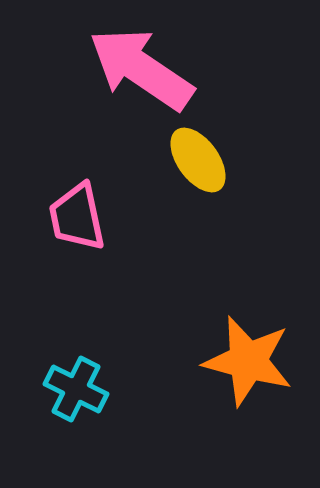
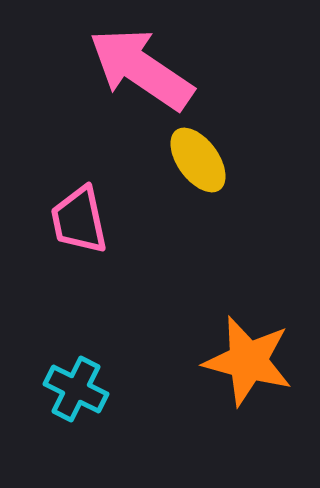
pink trapezoid: moved 2 px right, 3 px down
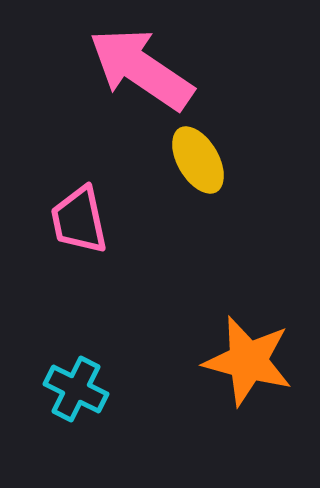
yellow ellipse: rotated 6 degrees clockwise
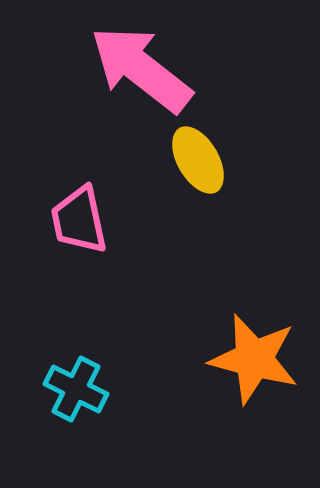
pink arrow: rotated 4 degrees clockwise
orange star: moved 6 px right, 2 px up
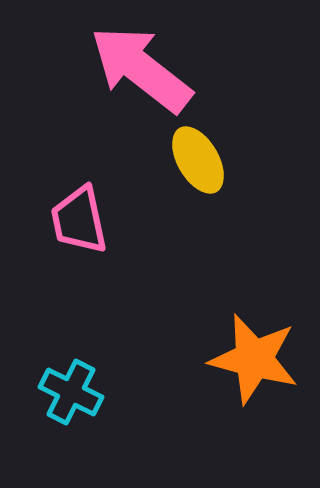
cyan cross: moved 5 px left, 3 px down
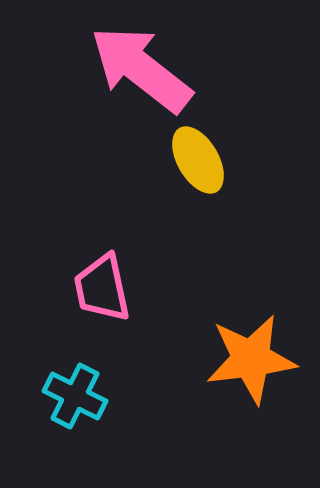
pink trapezoid: moved 23 px right, 68 px down
orange star: moved 3 px left; rotated 22 degrees counterclockwise
cyan cross: moved 4 px right, 4 px down
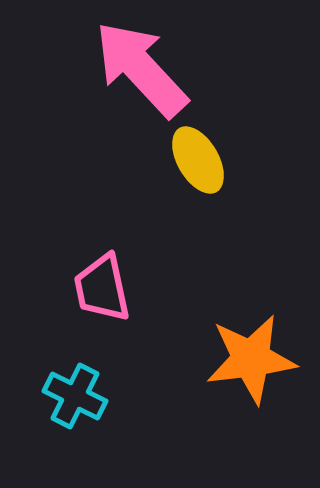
pink arrow: rotated 9 degrees clockwise
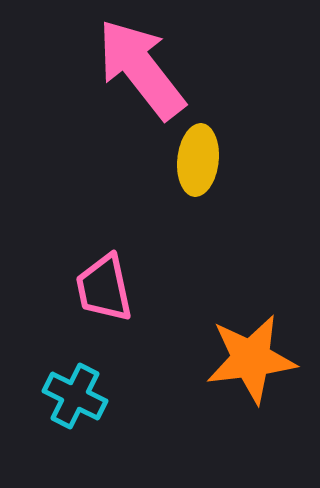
pink arrow: rotated 5 degrees clockwise
yellow ellipse: rotated 36 degrees clockwise
pink trapezoid: moved 2 px right
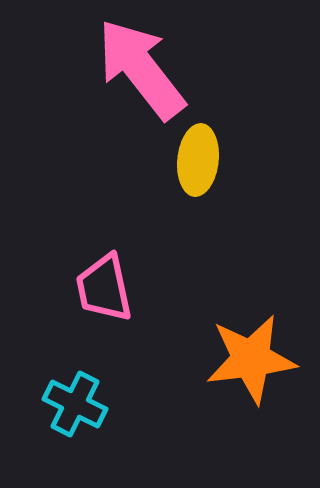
cyan cross: moved 8 px down
